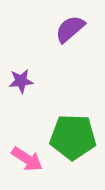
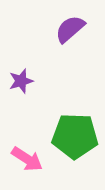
purple star: rotated 10 degrees counterclockwise
green pentagon: moved 2 px right, 1 px up
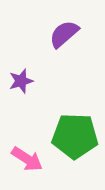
purple semicircle: moved 6 px left, 5 px down
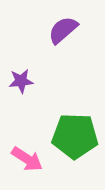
purple semicircle: moved 1 px left, 4 px up
purple star: rotated 10 degrees clockwise
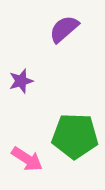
purple semicircle: moved 1 px right, 1 px up
purple star: rotated 10 degrees counterclockwise
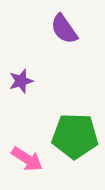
purple semicircle: rotated 84 degrees counterclockwise
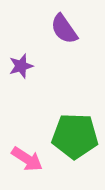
purple star: moved 15 px up
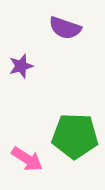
purple semicircle: moved 1 px right, 1 px up; rotated 36 degrees counterclockwise
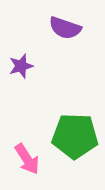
pink arrow: rotated 24 degrees clockwise
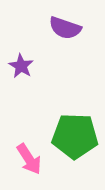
purple star: rotated 25 degrees counterclockwise
pink arrow: moved 2 px right
